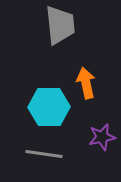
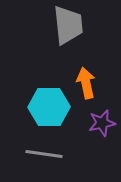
gray trapezoid: moved 8 px right
purple star: moved 14 px up
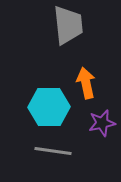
gray line: moved 9 px right, 3 px up
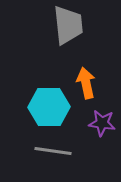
purple star: rotated 20 degrees clockwise
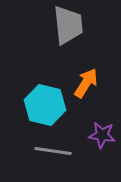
orange arrow: rotated 44 degrees clockwise
cyan hexagon: moved 4 px left, 2 px up; rotated 15 degrees clockwise
purple star: moved 12 px down
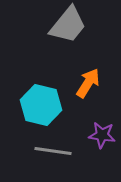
gray trapezoid: rotated 45 degrees clockwise
orange arrow: moved 2 px right
cyan hexagon: moved 4 px left
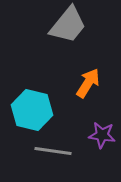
cyan hexagon: moved 9 px left, 5 px down
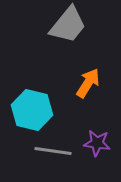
purple star: moved 5 px left, 8 px down
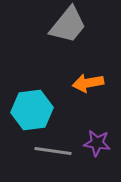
orange arrow: rotated 132 degrees counterclockwise
cyan hexagon: rotated 21 degrees counterclockwise
